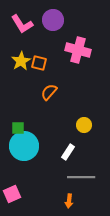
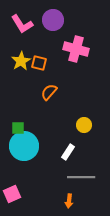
pink cross: moved 2 px left, 1 px up
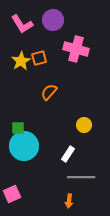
orange square: moved 5 px up; rotated 28 degrees counterclockwise
white rectangle: moved 2 px down
